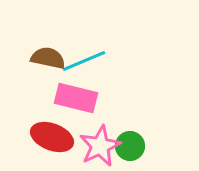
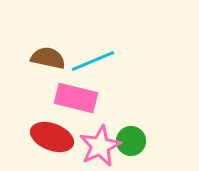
cyan line: moved 9 px right
green circle: moved 1 px right, 5 px up
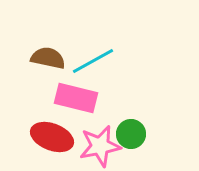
cyan line: rotated 6 degrees counterclockwise
green circle: moved 7 px up
pink star: rotated 15 degrees clockwise
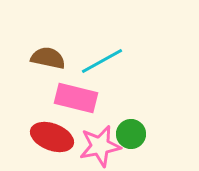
cyan line: moved 9 px right
